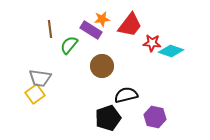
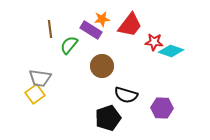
red star: moved 2 px right, 1 px up
black semicircle: rotated 150 degrees counterclockwise
purple hexagon: moved 7 px right, 9 px up; rotated 10 degrees counterclockwise
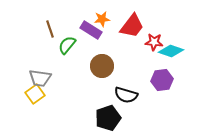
red trapezoid: moved 2 px right, 1 px down
brown line: rotated 12 degrees counterclockwise
green semicircle: moved 2 px left
purple hexagon: moved 28 px up; rotated 10 degrees counterclockwise
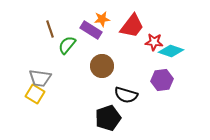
yellow square: rotated 24 degrees counterclockwise
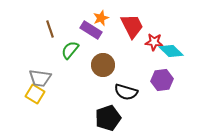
orange star: moved 1 px left, 1 px up; rotated 14 degrees counterclockwise
red trapezoid: rotated 64 degrees counterclockwise
green semicircle: moved 3 px right, 5 px down
cyan diamond: rotated 25 degrees clockwise
brown circle: moved 1 px right, 1 px up
black semicircle: moved 3 px up
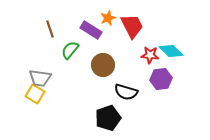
orange star: moved 7 px right
red star: moved 4 px left, 13 px down
purple hexagon: moved 1 px left, 1 px up
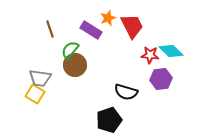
brown circle: moved 28 px left
black pentagon: moved 1 px right, 2 px down
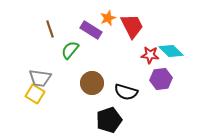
brown circle: moved 17 px right, 18 px down
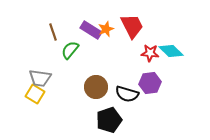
orange star: moved 2 px left, 11 px down
brown line: moved 3 px right, 3 px down
red star: moved 2 px up
purple hexagon: moved 11 px left, 4 px down
brown circle: moved 4 px right, 4 px down
black semicircle: moved 1 px right, 2 px down
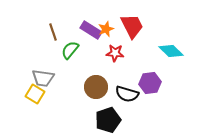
red star: moved 35 px left
gray trapezoid: moved 3 px right
black pentagon: moved 1 px left
